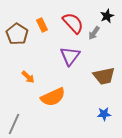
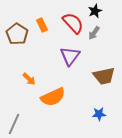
black star: moved 12 px left, 5 px up
orange arrow: moved 1 px right, 2 px down
blue star: moved 5 px left
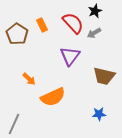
gray arrow: rotated 24 degrees clockwise
brown trapezoid: rotated 25 degrees clockwise
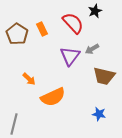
orange rectangle: moved 4 px down
gray arrow: moved 2 px left, 16 px down
blue star: rotated 16 degrees clockwise
gray line: rotated 10 degrees counterclockwise
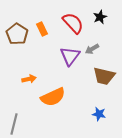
black star: moved 5 px right, 6 px down
orange arrow: rotated 56 degrees counterclockwise
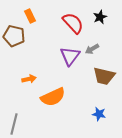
orange rectangle: moved 12 px left, 13 px up
brown pentagon: moved 3 px left, 2 px down; rotated 20 degrees counterclockwise
